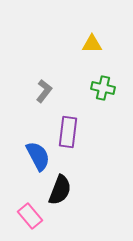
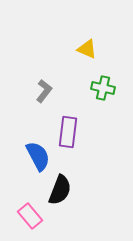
yellow triangle: moved 5 px left, 5 px down; rotated 25 degrees clockwise
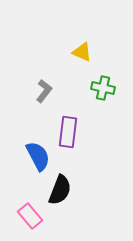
yellow triangle: moved 5 px left, 3 px down
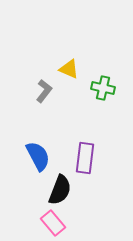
yellow triangle: moved 13 px left, 17 px down
purple rectangle: moved 17 px right, 26 px down
pink rectangle: moved 23 px right, 7 px down
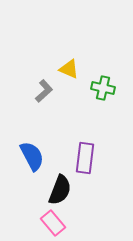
gray L-shape: rotated 10 degrees clockwise
blue semicircle: moved 6 px left
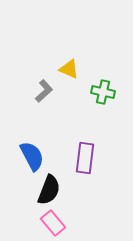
green cross: moved 4 px down
black semicircle: moved 11 px left
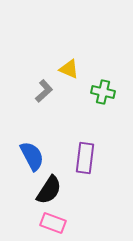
black semicircle: rotated 12 degrees clockwise
pink rectangle: rotated 30 degrees counterclockwise
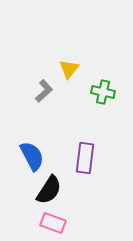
yellow triangle: rotated 45 degrees clockwise
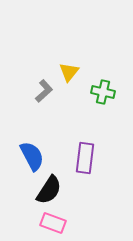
yellow triangle: moved 3 px down
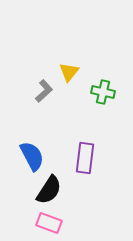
pink rectangle: moved 4 px left
